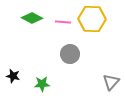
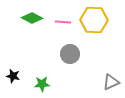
yellow hexagon: moved 2 px right, 1 px down
gray triangle: rotated 24 degrees clockwise
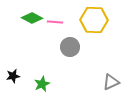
pink line: moved 8 px left
gray circle: moved 7 px up
black star: rotated 24 degrees counterclockwise
green star: rotated 21 degrees counterclockwise
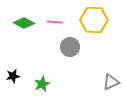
green diamond: moved 8 px left, 5 px down
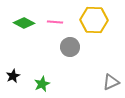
black star: rotated 16 degrees counterclockwise
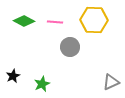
green diamond: moved 2 px up
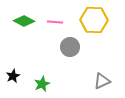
gray triangle: moved 9 px left, 1 px up
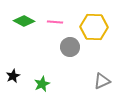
yellow hexagon: moved 7 px down
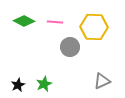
black star: moved 5 px right, 9 px down
green star: moved 2 px right
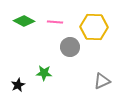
green star: moved 11 px up; rotated 28 degrees clockwise
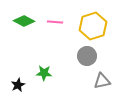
yellow hexagon: moved 1 px left, 1 px up; rotated 20 degrees counterclockwise
gray circle: moved 17 px right, 9 px down
gray triangle: rotated 12 degrees clockwise
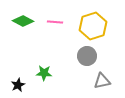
green diamond: moved 1 px left
